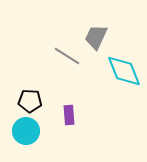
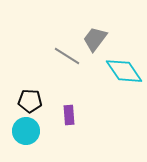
gray trapezoid: moved 1 px left, 2 px down; rotated 12 degrees clockwise
cyan diamond: rotated 12 degrees counterclockwise
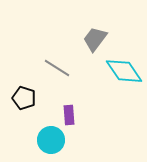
gray line: moved 10 px left, 12 px down
black pentagon: moved 6 px left, 3 px up; rotated 15 degrees clockwise
cyan circle: moved 25 px right, 9 px down
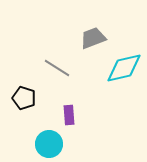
gray trapezoid: moved 2 px left, 1 px up; rotated 32 degrees clockwise
cyan diamond: moved 3 px up; rotated 69 degrees counterclockwise
cyan circle: moved 2 px left, 4 px down
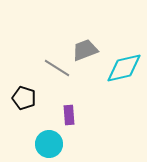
gray trapezoid: moved 8 px left, 12 px down
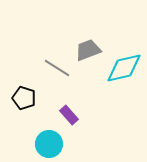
gray trapezoid: moved 3 px right
purple rectangle: rotated 36 degrees counterclockwise
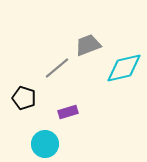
gray trapezoid: moved 5 px up
gray line: rotated 72 degrees counterclockwise
purple rectangle: moved 1 px left, 3 px up; rotated 66 degrees counterclockwise
cyan circle: moved 4 px left
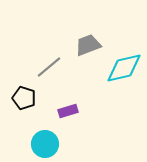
gray line: moved 8 px left, 1 px up
purple rectangle: moved 1 px up
